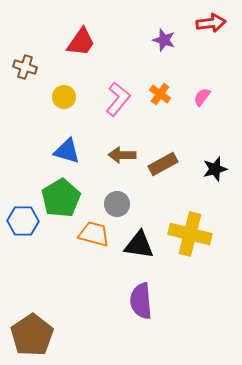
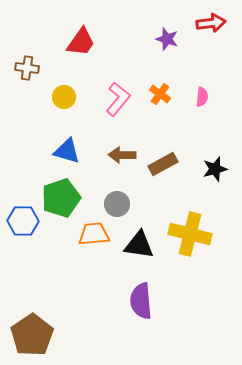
purple star: moved 3 px right, 1 px up
brown cross: moved 2 px right, 1 px down; rotated 10 degrees counterclockwise
pink semicircle: rotated 150 degrees clockwise
green pentagon: rotated 12 degrees clockwise
orange trapezoid: rotated 20 degrees counterclockwise
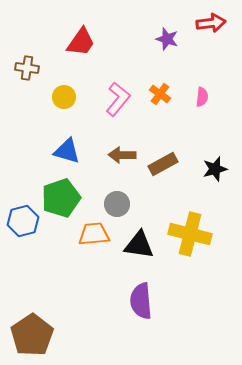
blue hexagon: rotated 16 degrees counterclockwise
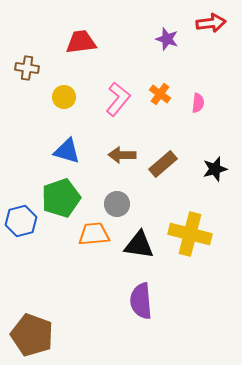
red trapezoid: rotated 132 degrees counterclockwise
pink semicircle: moved 4 px left, 6 px down
brown rectangle: rotated 12 degrees counterclockwise
blue hexagon: moved 2 px left
brown pentagon: rotated 18 degrees counterclockwise
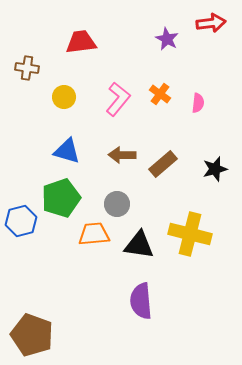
purple star: rotated 10 degrees clockwise
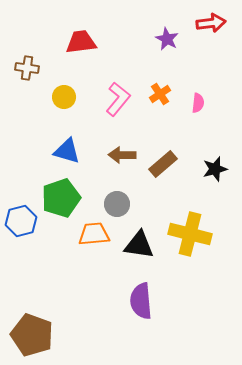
orange cross: rotated 20 degrees clockwise
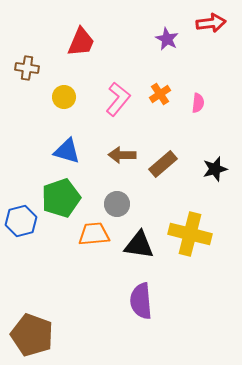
red trapezoid: rotated 120 degrees clockwise
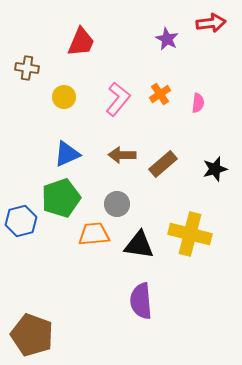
blue triangle: moved 3 px down; rotated 40 degrees counterclockwise
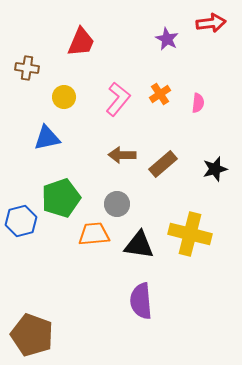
blue triangle: moved 20 px left, 16 px up; rotated 12 degrees clockwise
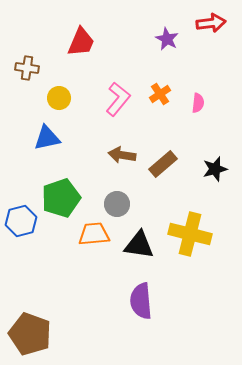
yellow circle: moved 5 px left, 1 px down
brown arrow: rotated 8 degrees clockwise
brown pentagon: moved 2 px left, 1 px up
